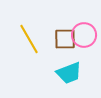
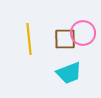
pink circle: moved 1 px left, 2 px up
yellow line: rotated 24 degrees clockwise
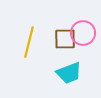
yellow line: moved 3 px down; rotated 20 degrees clockwise
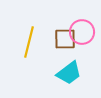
pink circle: moved 1 px left, 1 px up
cyan trapezoid: rotated 16 degrees counterclockwise
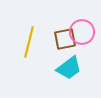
brown square: rotated 10 degrees counterclockwise
cyan trapezoid: moved 5 px up
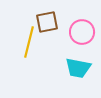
brown square: moved 18 px left, 17 px up
cyan trapezoid: moved 9 px right; rotated 48 degrees clockwise
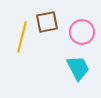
yellow line: moved 7 px left, 5 px up
cyan trapezoid: rotated 128 degrees counterclockwise
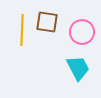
brown square: rotated 20 degrees clockwise
yellow line: moved 7 px up; rotated 12 degrees counterclockwise
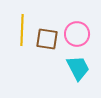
brown square: moved 17 px down
pink circle: moved 5 px left, 2 px down
